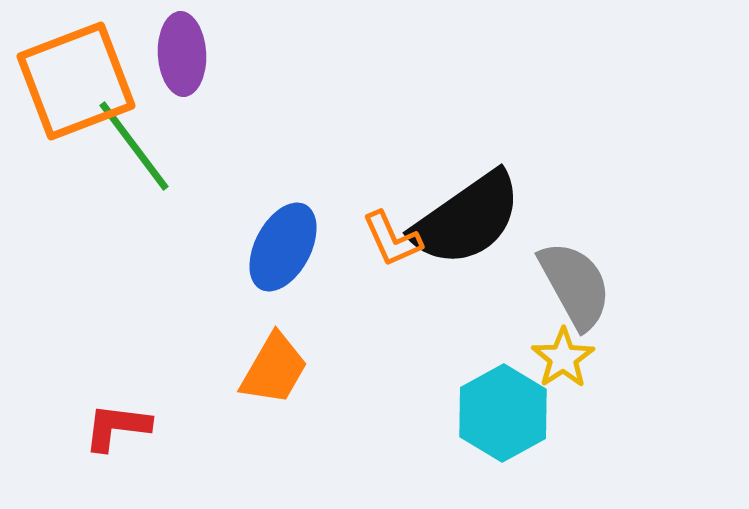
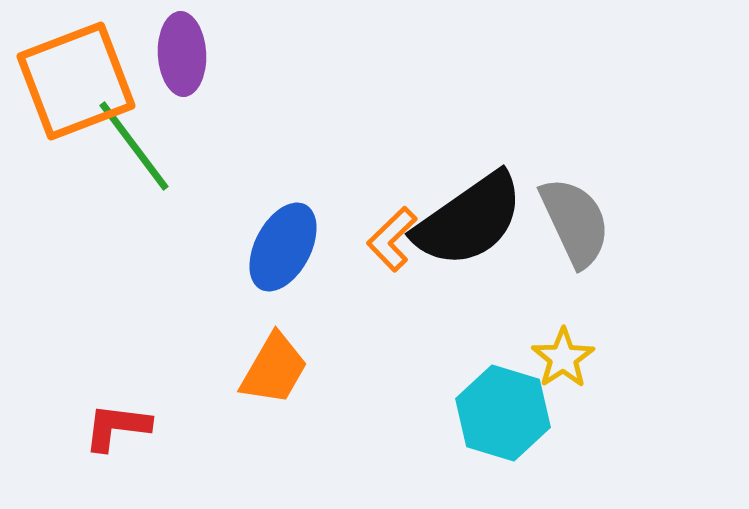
black semicircle: moved 2 px right, 1 px down
orange L-shape: rotated 70 degrees clockwise
gray semicircle: moved 63 px up; rotated 4 degrees clockwise
cyan hexagon: rotated 14 degrees counterclockwise
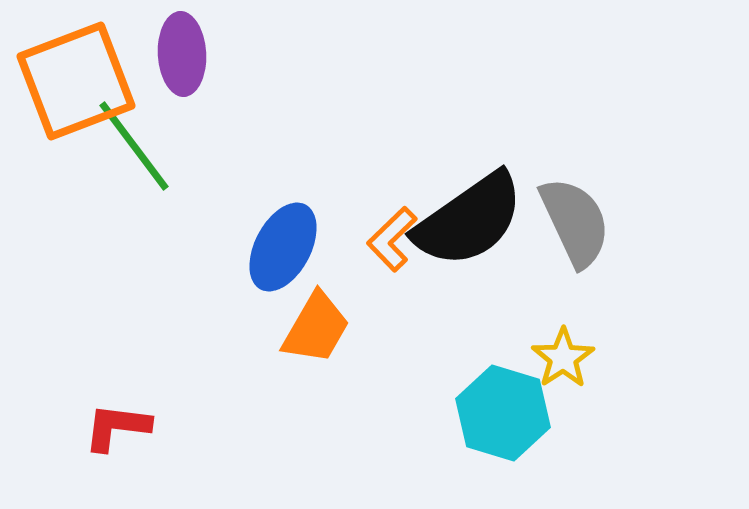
orange trapezoid: moved 42 px right, 41 px up
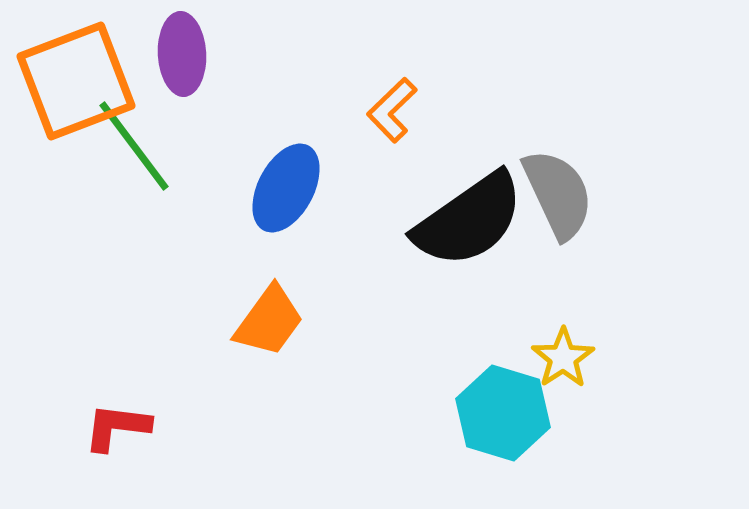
gray semicircle: moved 17 px left, 28 px up
orange L-shape: moved 129 px up
blue ellipse: moved 3 px right, 59 px up
orange trapezoid: moved 47 px left, 7 px up; rotated 6 degrees clockwise
